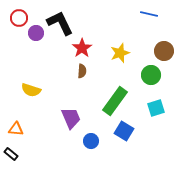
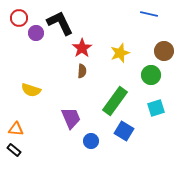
black rectangle: moved 3 px right, 4 px up
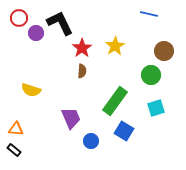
yellow star: moved 5 px left, 7 px up; rotated 12 degrees counterclockwise
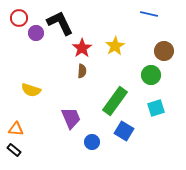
blue circle: moved 1 px right, 1 px down
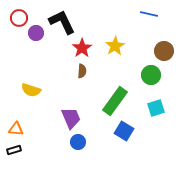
black L-shape: moved 2 px right, 1 px up
blue circle: moved 14 px left
black rectangle: rotated 56 degrees counterclockwise
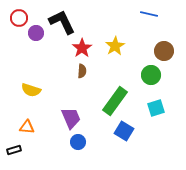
orange triangle: moved 11 px right, 2 px up
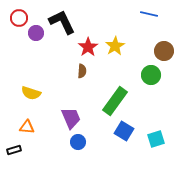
red star: moved 6 px right, 1 px up
yellow semicircle: moved 3 px down
cyan square: moved 31 px down
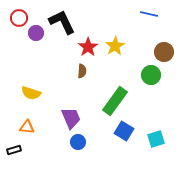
brown circle: moved 1 px down
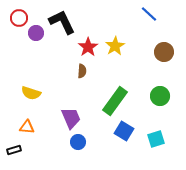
blue line: rotated 30 degrees clockwise
green circle: moved 9 px right, 21 px down
